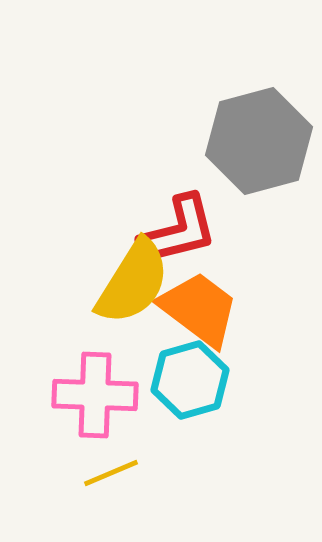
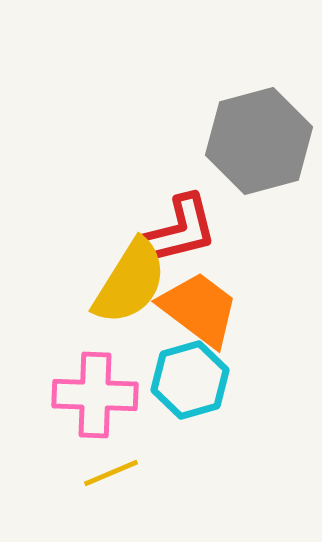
yellow semicircle: moved 3 px left
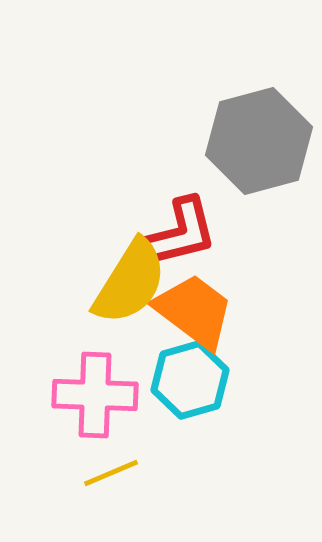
red L-shape: moved 3 px down
orange trapezoid: moved 5 px left, 2 px down
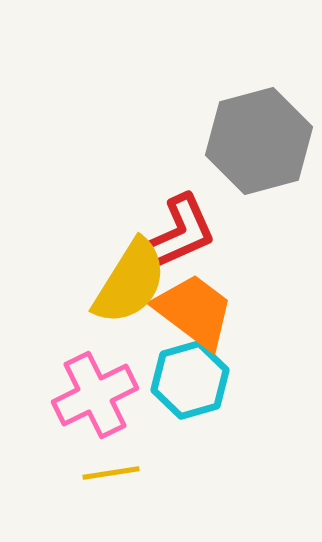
red L-shape: rotated 10 degrees counterclockwise
pink cross: rotated 28 degrees counterclockwise
yellow line: rotated 14 degrees clockwise
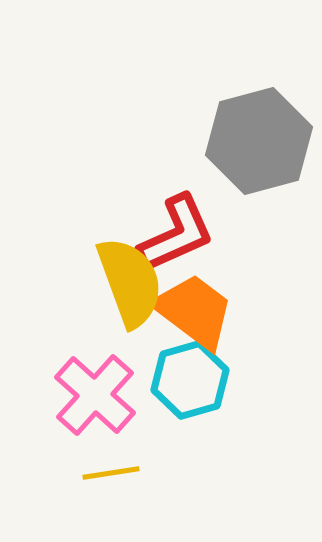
red L-shape: moved 2 px left
yellow semicircle: rotated 52 degrees counterclockwise
pink cross: rotated 22 degrees counterclockwise
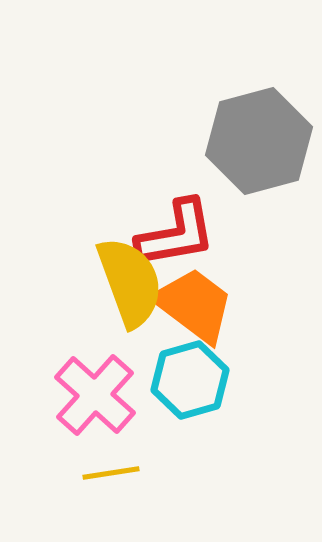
red L-shape: rotated 14 degrees clockwise
orange trapezoid: moved 6 px up
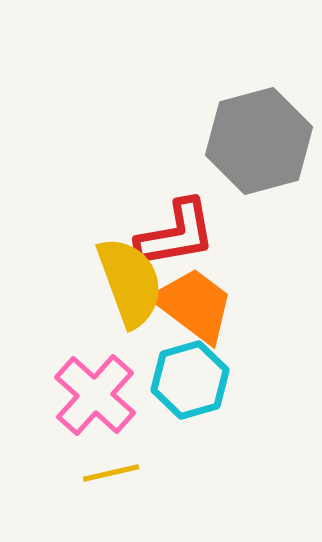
yellow line: rotated 4 degrees counterclockwise
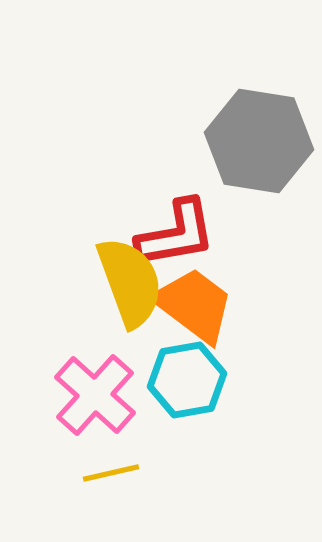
gray hexagon: rotated 24 degrees clockwise
cyan hexagon: moved 3 px left; rotated 6 degrees clockwise
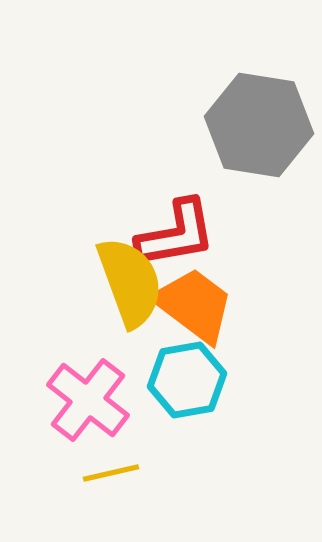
gray hexagon: moved 16 px up
pink cross: moved 7 px left, 5 px down; rotated 4 degrees counterclockwise
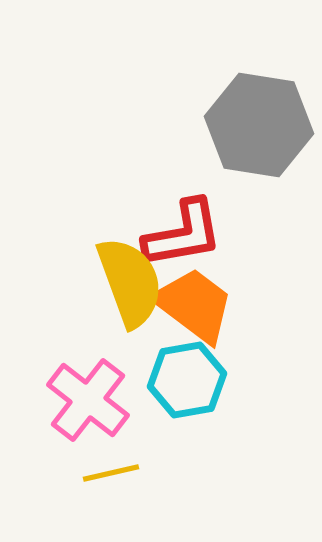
red L-shape: moved 7 px right
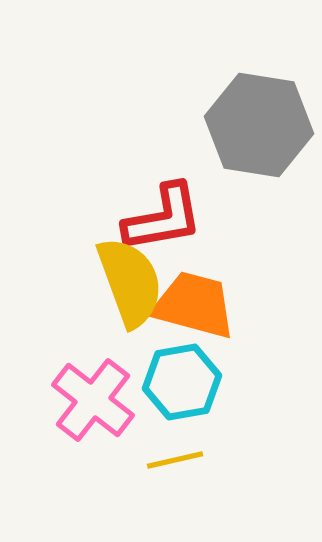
red L-shape: moved 20 px left, 16 px up
orange trapezoid: rotated 22 degrees counterclockwise
cyan hexagon: moved 5 px left, 2 px down
pink cross: moved 5 px right
yellow line: moved 64 px right, 13 px up
